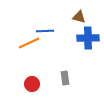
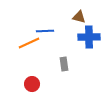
blue cross: moved 1 px right, 1 px up
gray rectangle: moved 1 px left, 14 px up
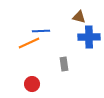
blue line: moved 4 px left
